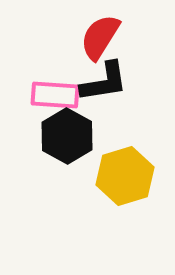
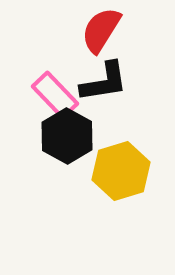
red semicircle: moved 1 px right, 7 px up
pink rectangle: rotated 42 degrees clockwise
yellow hexagon: moved 4 px left, 5 px up
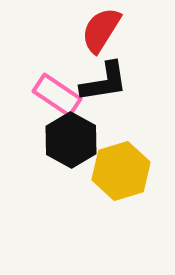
pink rectangle: moved 2 px right; rotated 12 degrees counterclockwise
black hexagon: moved 4 px right, 4 px down
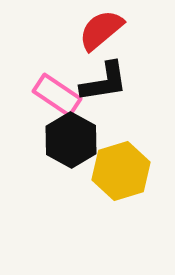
red semicircle: rotated 18 degrees clockwise
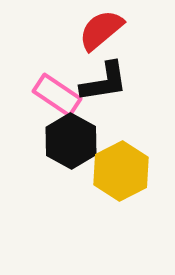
black hexagon: moved 1 px down
yellow hexagon: rotated 10 degrees counterclockwise
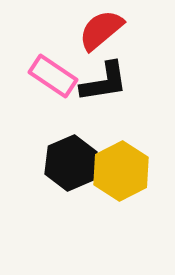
pink rectangle: moved 4 px left, 19 px up
black hexagon: moved 22 px down; rotated 8 degrees clockwise
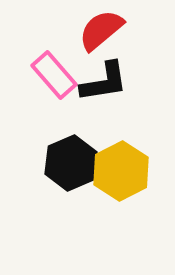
pink rectangle: moved 1 px right, 1 px up; rotated 15 degrees clockwise
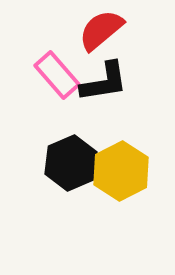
pink rectangle: moved 3 px right
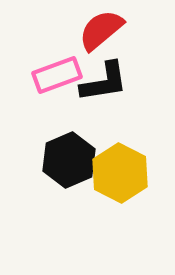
pink rectangle: rotated 69 degrees counterclockwise
black hexagon: moved 2 px left, 3 px up
yellow hexagon: moved 1 px left, 2 px down; rotated 6 degrees counterclockwise
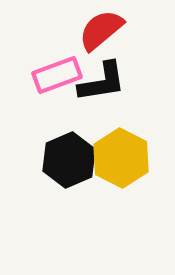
black L-shape: moved 2 px left
yellow hexagon: moved 1 px right, 15 px up
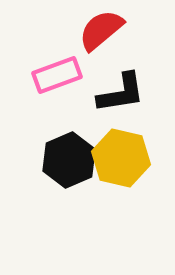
black L-shape: moved 19 px right, 11 px down
yellow hexagon: rotated 14 degrees counterclockwise
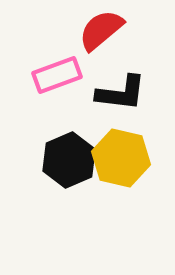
black L-shape: rotated 16 degrees clockwise
